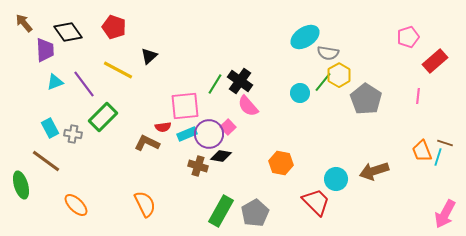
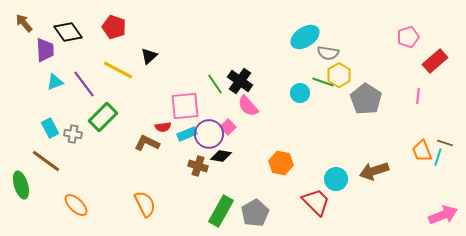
green line at (323, 82): rotated 70 degrees clockwise
green line at (215, 84): rotated 65 degrees counterclockwise
pink arrow at (445, 214): moved 2 px left, 1 px down; rotated 140 degrees counterclockwise
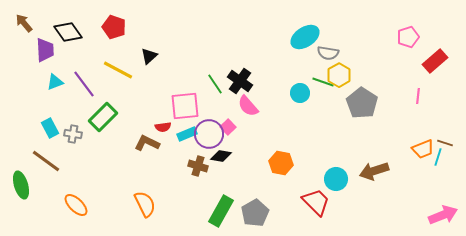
gray pentagon at (366, 99): moved 4 px left, 4 px down
orange trapezoid at (422, 151): moved 1 px right, 2 px up; rotated 90 degrees counterclockwise
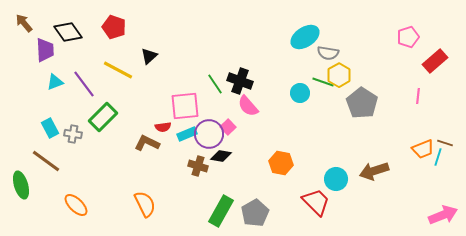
black cross at (240, 81): rotated 15 degrees counterclockwise
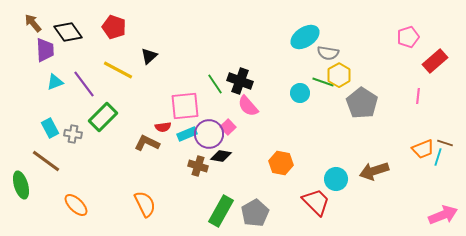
brown arrow at (24, 23): moved 9 px right
